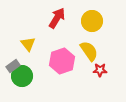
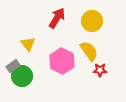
pink hexagon: rotated 15 degrees counterclockwise
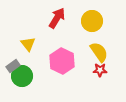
yellow semicircle: moved 10 px right, 1 px down
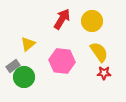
red arrow: moved 5 px right, 1 px down
yellow triangle: rotated 28 degrees clockwise
pink hexagon: rotated 20 degrees counterclockwise
red star: moved 4 px right, 3 px down
green circle: moved 2 px right, 1 px down
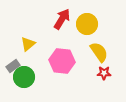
yellow circle: moved 5 px left, 3 px down
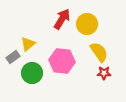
gray rectangle: moved 9 px up
green circle: moved 8 px right, 4 px up
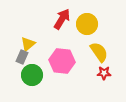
gray rectangle: moved 9 px right; rotated 32 degrees counterclockwise
green circle: moved 2 px down
